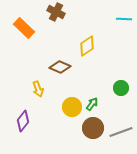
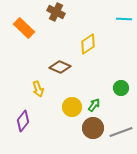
yellow diamond: moved 1 px right, 2 px up
green arrow: moved 2 px right, 1 px down
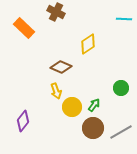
brown diamond: moved 1 px right
yellow arrow: moved 18 px right, 2 px down
gray line: rotated 10 degrees counterclockwise
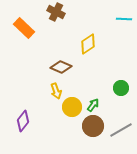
green arrow: moved 1 px left
brown circle: moved 2 px up
gray line: moved 2 px up
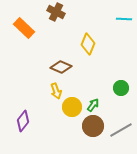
yellow diamond: rotated 35 degrees counterclockwise
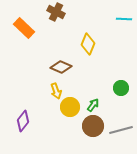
yellow circle: moved 2 px left
gray line: rotated 15 degrees clockwise
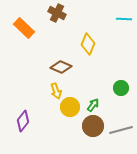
brown cross: moved 1 px right, 1 px down
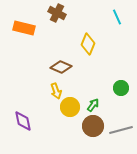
cyan line: moved 7 px left, 2 px up; rotated 63 degrees clockwise
orange rectangle: rotated 30 degrees counterclockwise
purple diamond: rotated 50 degrees counterclockwise
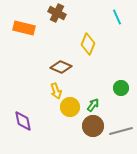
gray line: moved 1 px down
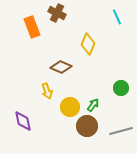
orange rectangle: moved 8 px right, 1 px up; rotated 55 degrees clockwise
yellow arrow: moved 9 px left
brown circle: moved 6 px left
